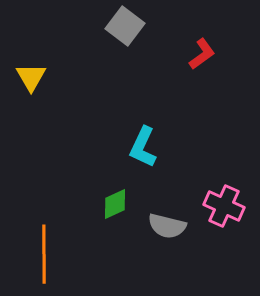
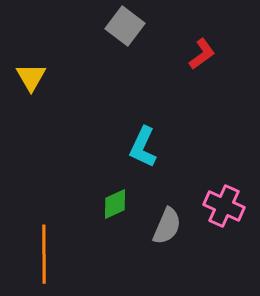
gray semicircle: rotated 81 degrees counterclockwise
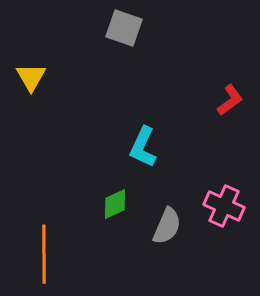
gray square: moved 1 px left, 2 px down; rotated 18 degrees counterclockwise
red L-shape: moved 28 px right, 46 px down
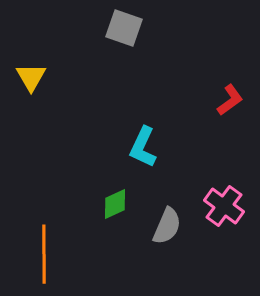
pink cross: rotated 12 degrees clockwise
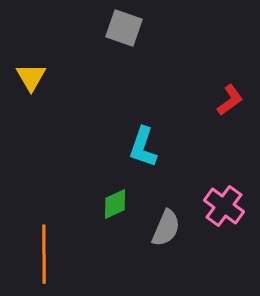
cyan L-shape: rotated 6 degrees counterclockwise
gray semicircle: moved 1 px left, 2 px down
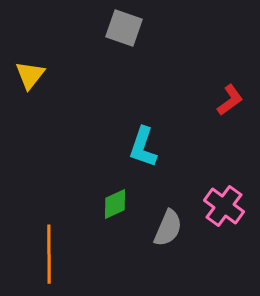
yellow triangle: moved 1 px left, 2 px up; rotated 8 degrees clockwise
gray semicircle: moved 2 px right
orange line: moved 5 px right
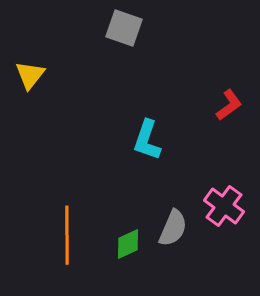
red L-shape: moved 1 px left, 5 px down
cyan L-shape: moved 4 px right, 7 px up
green diamond: moved 13 px right, 40 px down
gray semicircle: moved 5 px right
orange line: moved 18 px right, 19 px up
